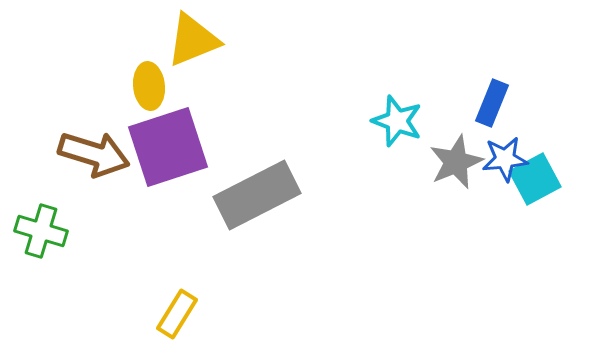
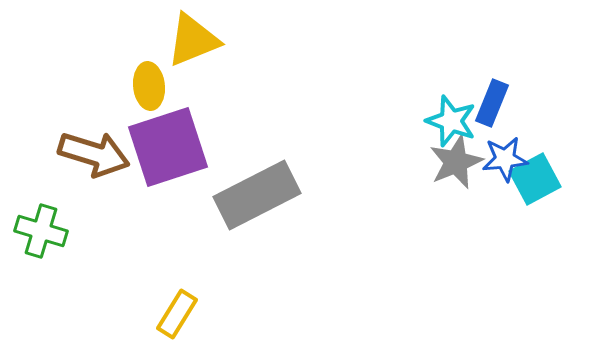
cyan star: moved 54 px right
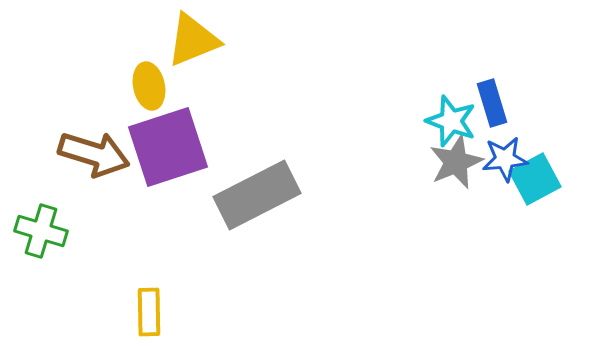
yellow ellipse: rotated 6 degrees counterclockwise
blue rectangle: rotated 39 degrees counterclockwise
yellow rectangle: moved 28 px left, 2 px up; rotated 33 degrees counterclockwise
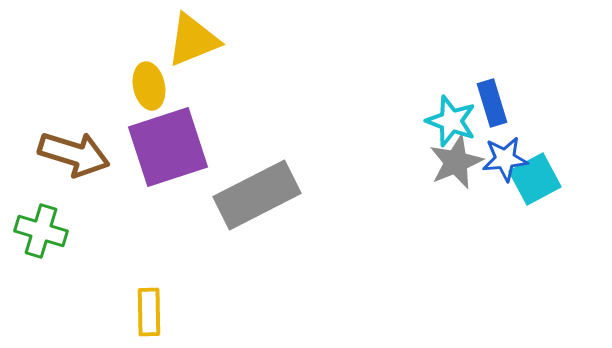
brown arrow: moved 20 px left
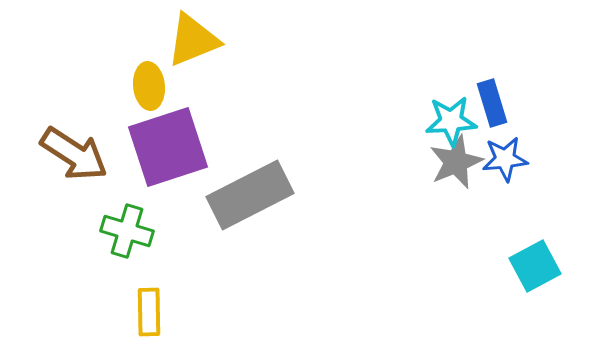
yellow ellipse: rotated 6 degrees clockwise
cyan star: rotated 24 degrees counterclockwise
brown arrow: rotated 16 degrees clockwise
cyan square: moved 87 px down
gray rectangle: moved 7 px left
green cross: moved 86 px right
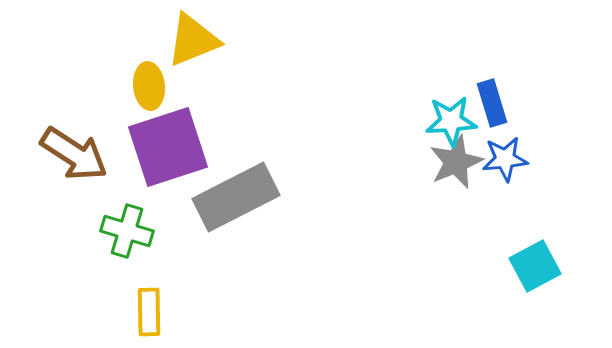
gray rectangle: moved 14 px left, 2 px down
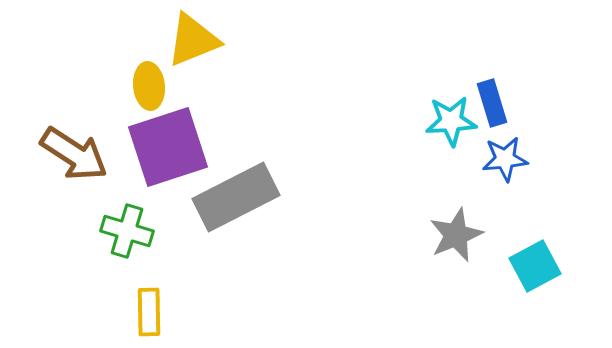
gray star: moved 73 px down
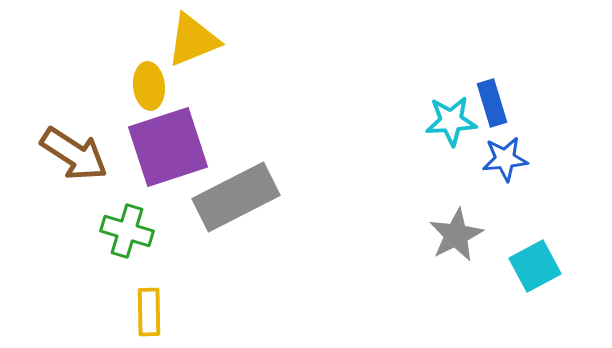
gray star: rotated 4 degrees counterclockwise
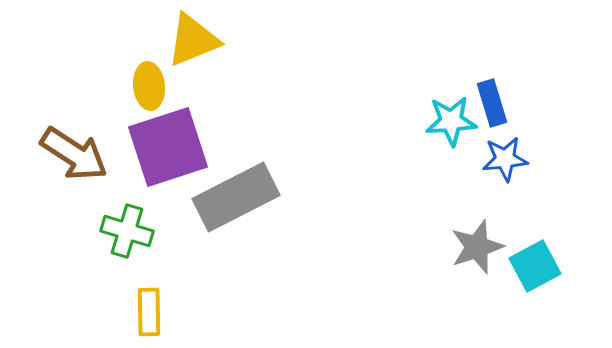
gray star: moved 21 px right, 12 px down; rotated 8 degrees clockwise
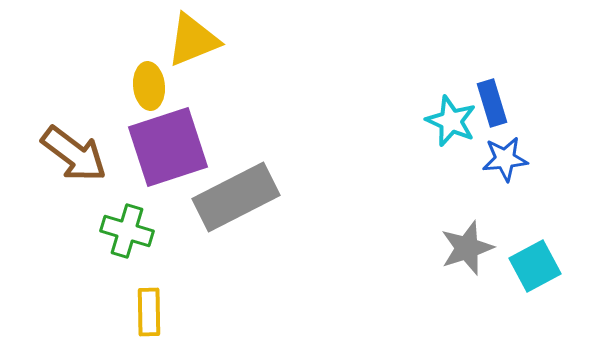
cyan star: rotated 27 degrees clockwise
brown arrow: rotated 4 degrees clockwise
gray star: moved 10 px left, 1 px down
